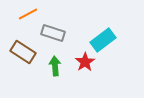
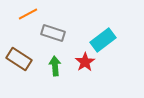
brown rectangle: moved 4 px left, 7 px down
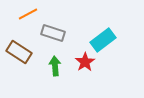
brown rectangle: moved 7 px up
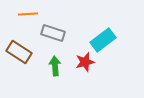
orange line: rotated 24 degrees clockwise
red star: rotated 18 degrees clockwise
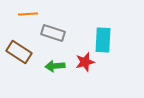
cyan rectangle: rotated 50 degrees counterclockwise
green arrow: rotated 90 degrees counterclockwise
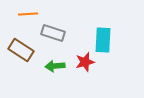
brown rectangle: moved 2 px right, 2 px up
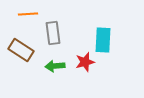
gray rectangle: rotated 65 degrees clockwise
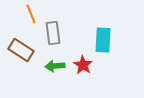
orange line: moved 3 px right; rotated 72 degrees clockwise
red star: moved 2 px left, 3 px down; rotated 24 degrees counterclockwise
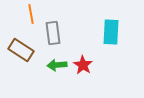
orange line: rotated 12 degrees clockwise
cyan rectangle: moved 8 px right, 8 px up
green arrow: moved 2 px right, 1 px up
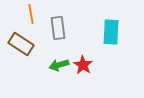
gray rectangle: moved 5 px right, 5 px up
brown rectangle: moved 6 px up
green arrow: moved 2 px right; rotated 12 degrees counterclockwise
